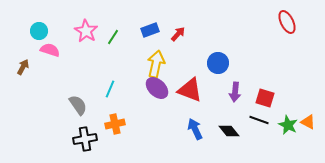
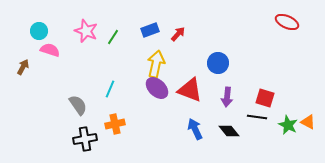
red ellipse: rotated 40 degrees counterclockwise
pink star: rotated 10 degrees counterclockwise
purple arrow: moved 8 px left, 5 px down
black line: moved 2 px left, 3 px up; rotated 12 degrees counterclockwise
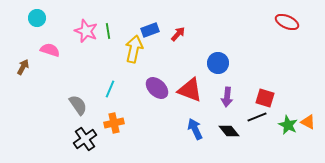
cyan circle: moved 2 px left, 13 px up
green line: moved 5 px left, 6 px up; rotated 42 degrees counterclockwise
yellow arrow: moved 22 px left, 15 px up
black line: rotated 30 degrees counterclockwise
orange cross: moved 1 px left, 1 px up
black cross: rotated 25 degrees counterclockwise
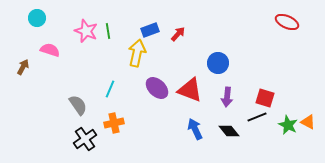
yellow arrow: moved 3 px right, 4 px down
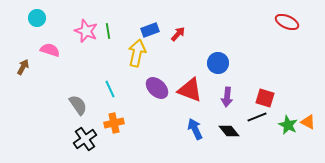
cyan line: rotated 48 degrees counterclockwise
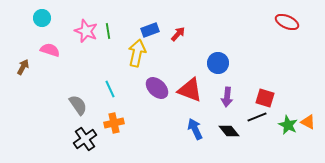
cyan circle: moved 5 px right
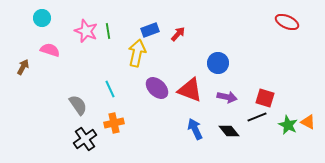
purple arrow: rotated 84 degrees counterclockwise
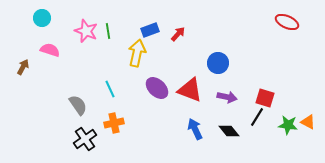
black line: rotated 36 degrees counterclockwise
green star: rotated 18 degrees counterclockwise
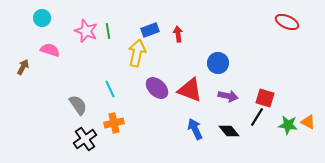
red arrow: rotated 49 degrees counterclockwise
purple arrow: moved 1 px right, 1 px up
